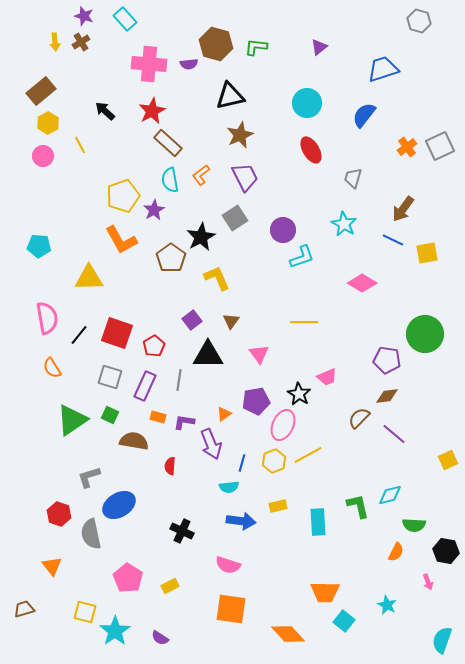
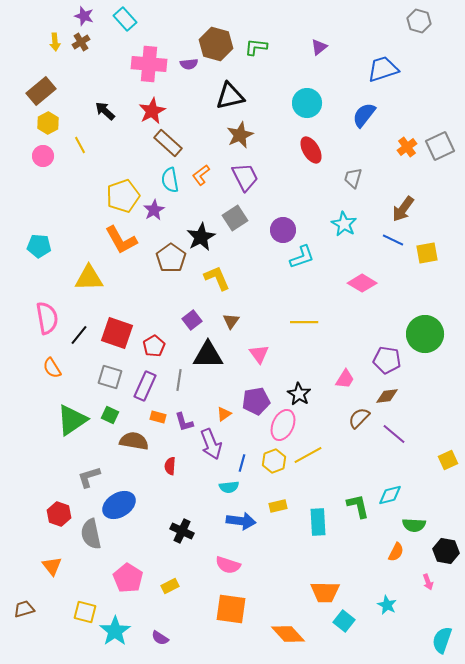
pink trapezoid at (327, 377): moved 18 px right, 2 px down; rotated 35 degrees counterclockwise
purple L-shape at (184, 422): rotated 115 degrees counterclockwise
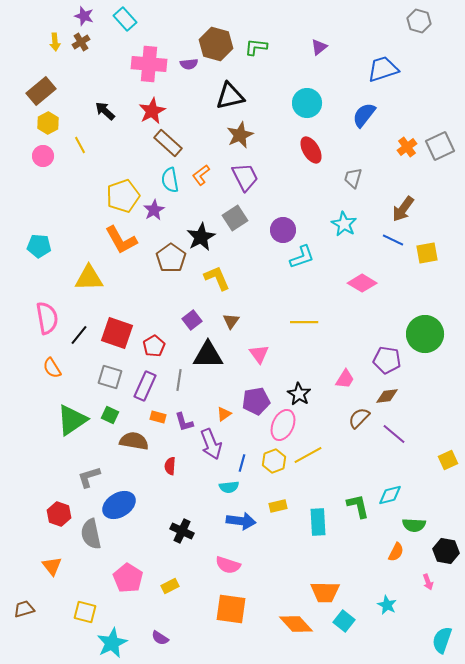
cyan star at (115, 631): moved 3 px left, 12 px down; rotated 8 degrees clockwise
orange diamond at (288, 634): moved 8 px right, 10 px up
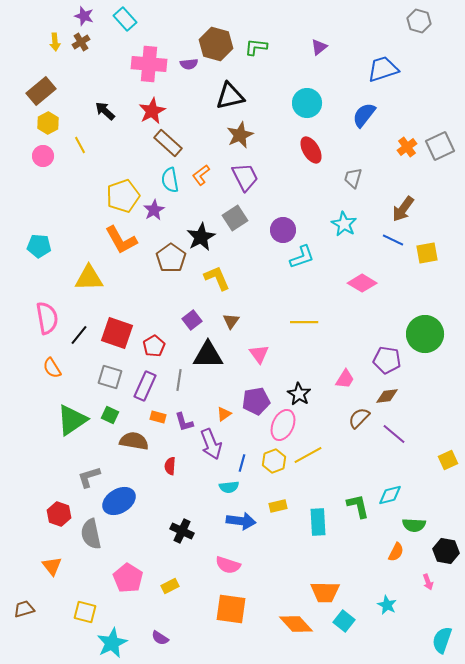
blue ellipse at (119, 505): moved 4 px up
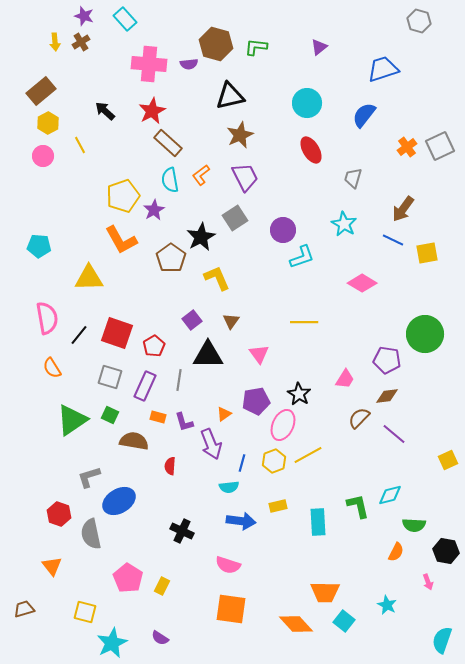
yellow rectangle at (170, 586): moved 8 px left; rotated 36 degrees counterclockwise
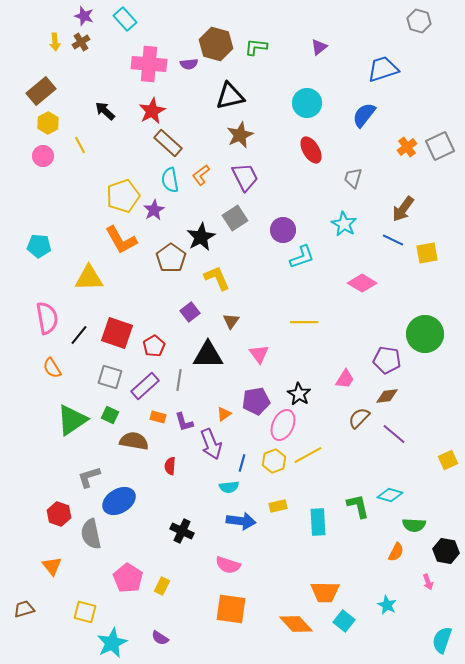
purple square at (192, 320): moved 2 px left, 8 px up
purple rectangle at (145, 386): rotated 24 degrees clockwise
cyan diamond at (390, 495): rotated 30 degrees clockwise
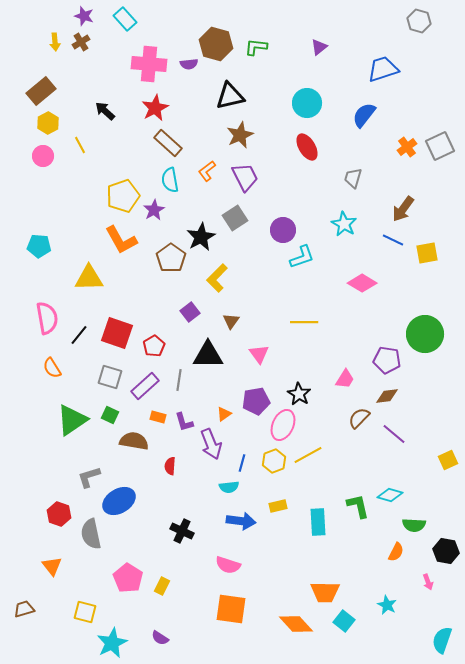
red star at (152, 111): moved 3 px right, 3 px up
red ellipse at (311, 150): moved 4 px left, 3 px up
orange L-shape at (201, 175): moved 6 px right, 4 px up
yellow L-shape at (217, 278): rotated 112 degrees counterclockwise
